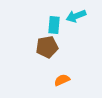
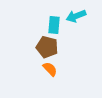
brown pentagon: rotated 25 degrees clockwise
orange semicircle: moved 12 px left, 11 px up; rotated 70 degrees clockwise
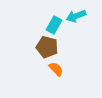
cyan rectangle: rotated 24 degrees clockwise
orange semicircle: moved 6 px right
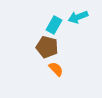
cyan arrow: moved 2 px right, 1 px down
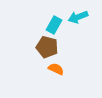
orange semicircle: rotated 21 degrees counterclockwise
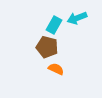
cyan arrow: moved 1 px left, 1 px down
